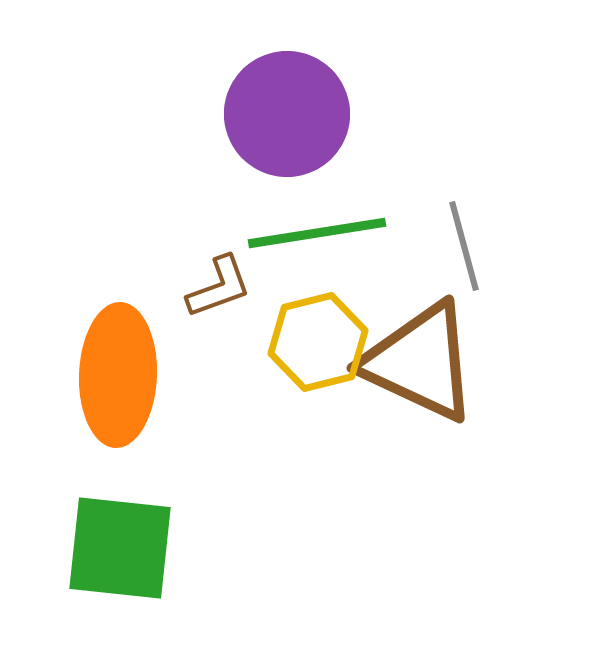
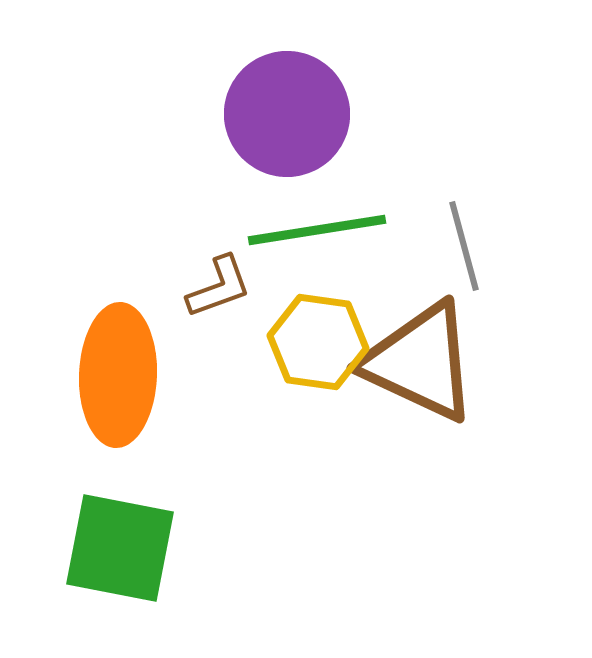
green line: moved 3 px up
yellow hexagon: rotated 22 degrees clockwise
green square: rotated 5 degrees clockwise
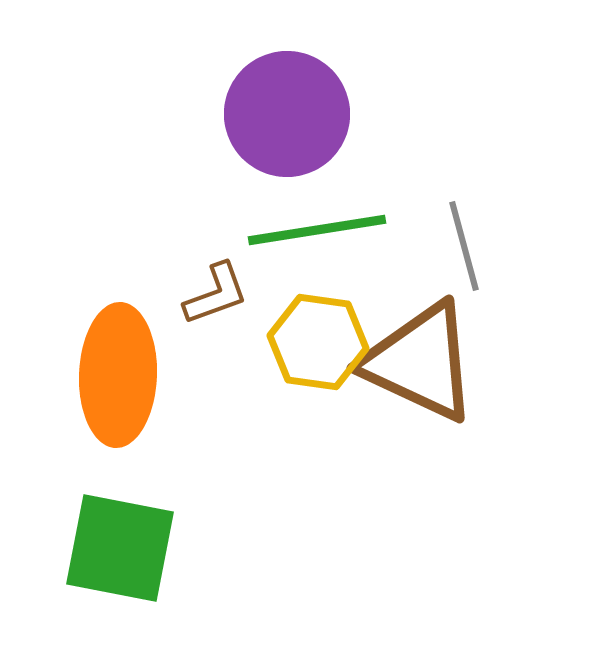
brown L-shape: moved 3 px left, 7 px down
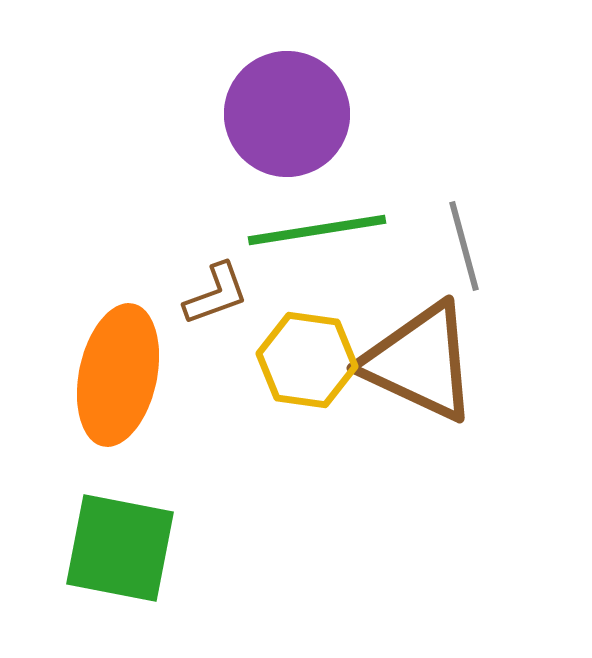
yellow hexagon: moved 11 px left, 18 px down
orange ellipse: rotated 10 degrees clockwise
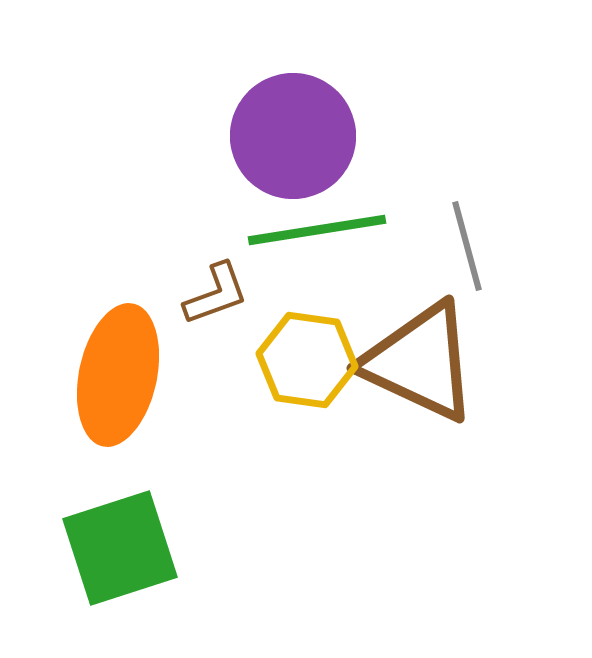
purple circle: moved 6 px right, 22 px down
gray line: moved 3 px right
green square: rotated 29 degrees counterclockwise
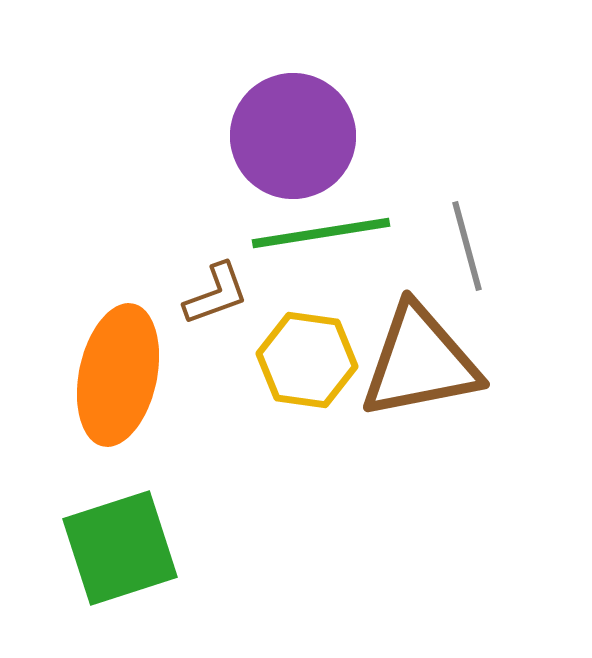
green line: moved 4 px right, 3 px down
brown triangle: rotated 36 degrees counterclockwise
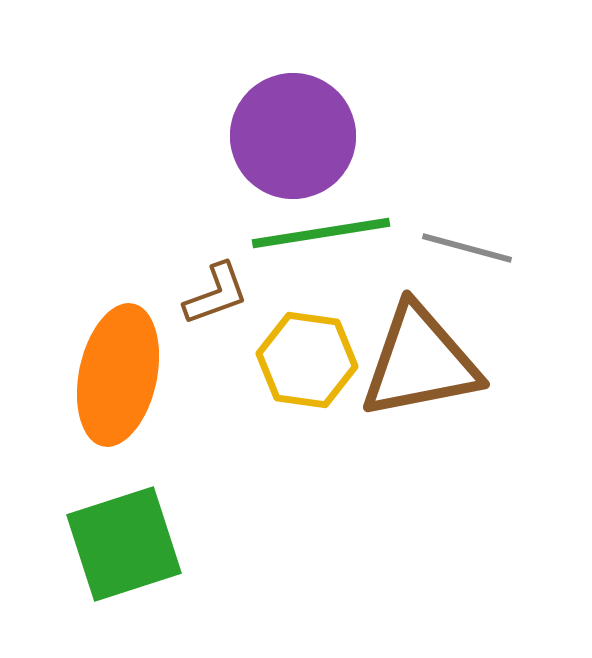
gray line: moved 2 px down; rotated 60 degrees counterclockwise
green square: moved 4 px right, 4 px up
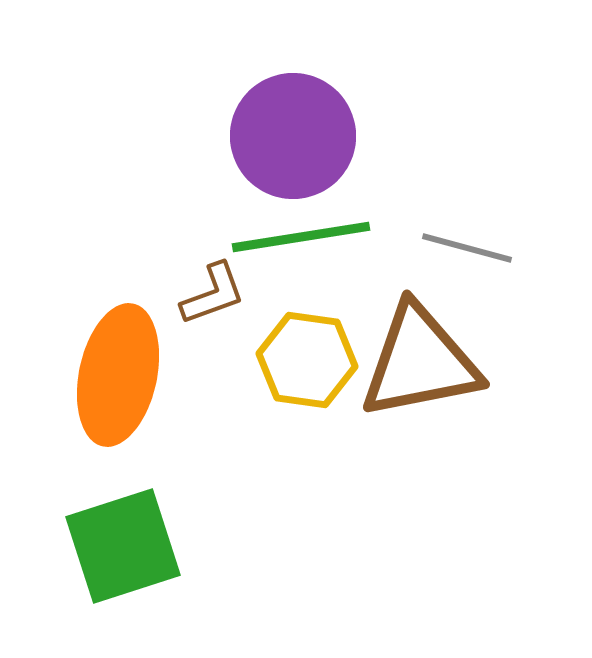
green line: moved 20 px left, 4 px down
brown L-shape: moved 3 px left
green square: moved 1 px left, 2 px down
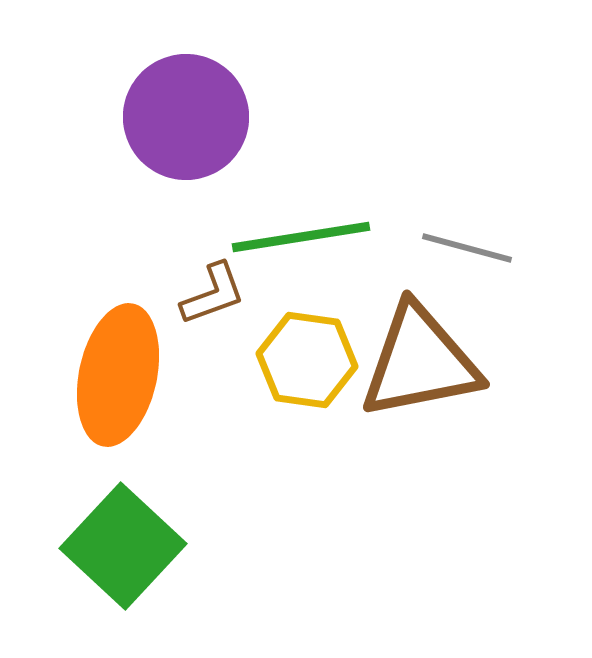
purple circle: moved 107 px left, 19 px up
green square: rotated 29 degrees counterclockwise
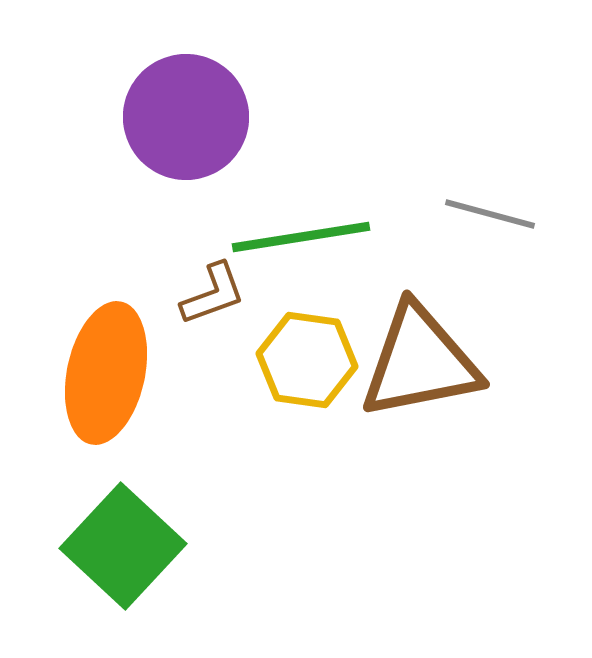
gray line: moved 23 px right, 34 px up
orange ellipse: moved 12 px left, 2 px up
